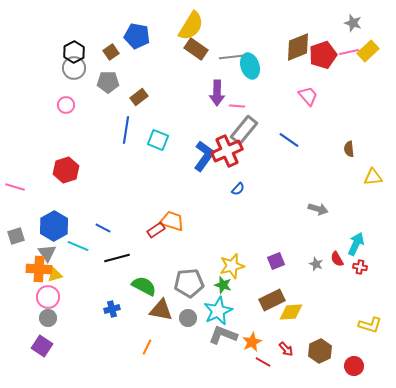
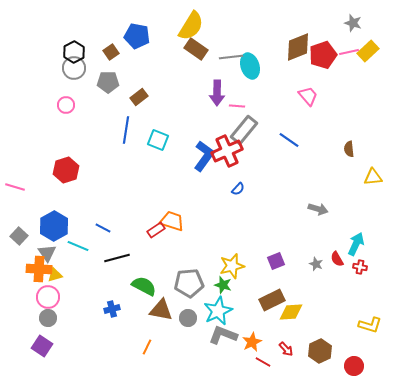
gray square at (16, 236): moved 3 px right; rotated 30 degrees counterclockwise
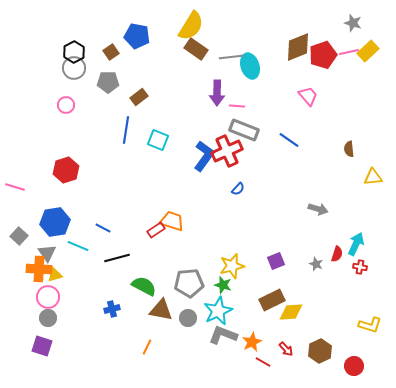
gray rectangle at (244, 130): rotated 72 degrees clockwise
blue hexagon at (54, 226): moved 1 px right, 4 px up; rotated 20 degrees clockwise
red semicircle at (337, 259): moved 5 px up; rotated 133 degrees counterclockwise
purple square at (42, 346): rotated 15 degrees counterclockwise
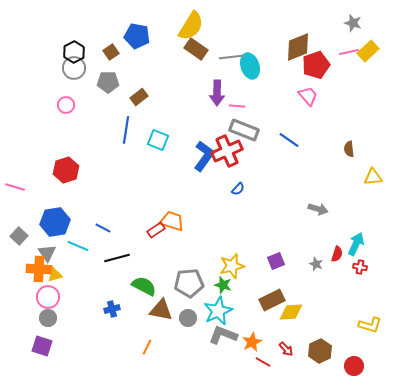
red pentagon at (323, 55): moved 7 px left, 10 px down
